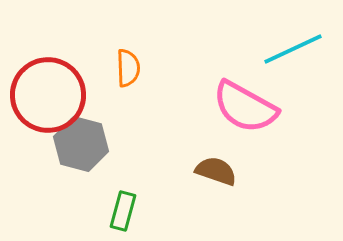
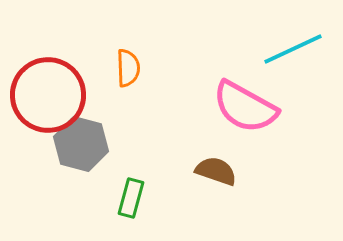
green rectangle: moved 8 px right, 13 px up
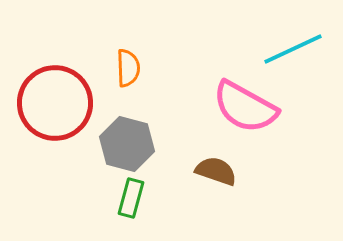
red circle: moved 7 px right, 8 px down
gray hexagon: moved 46 px right
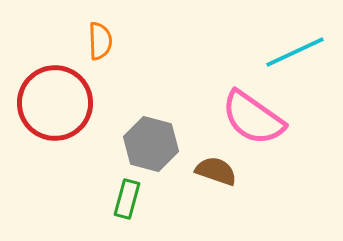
cyan line: moved 2 px right, 3 px down
orange semicircle: moved 28 px left, 27 px up
pink semicircle: moved 8 px right, 11 px down; rotated 6 degrees clockwise
gray hexagon: moved 24 px right
green rectangle: moved 4 px left, 1 px down
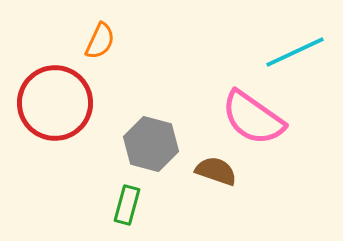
orange semicircle: rotated 27 degrees clockwise
green rectangle: moved 6 px down
